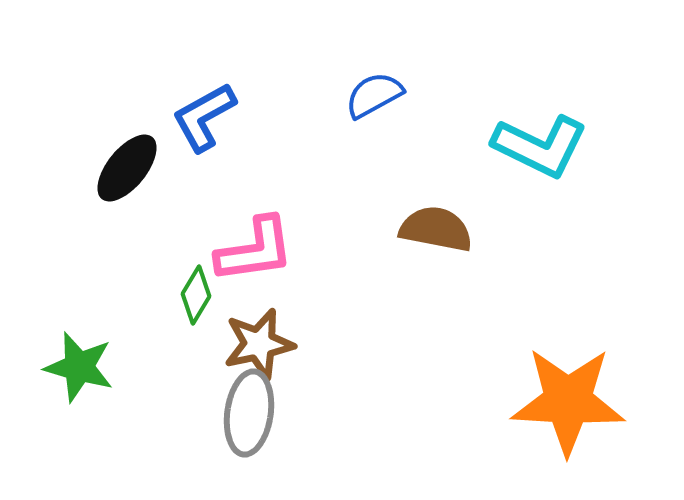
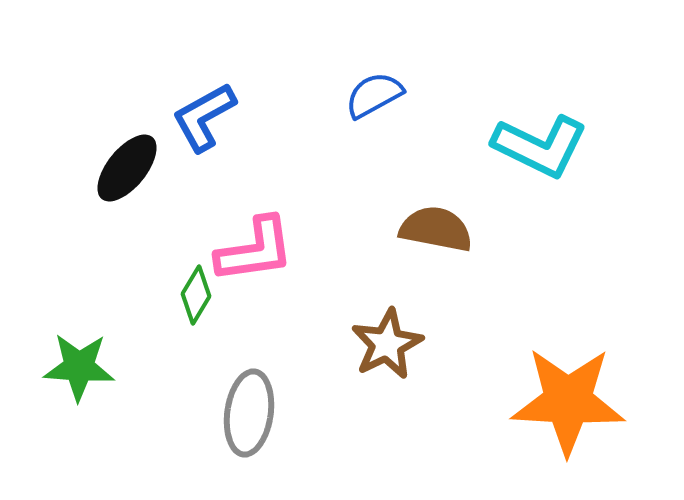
brown star: moved 128 px right; rotated 14 degrees counterclockwise
green star: rotated 12 degrees counterclockwise
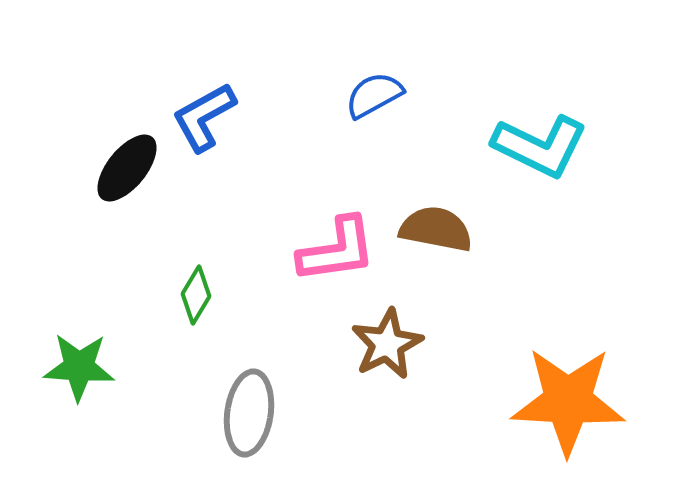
pink L-shape: moved 82 px right
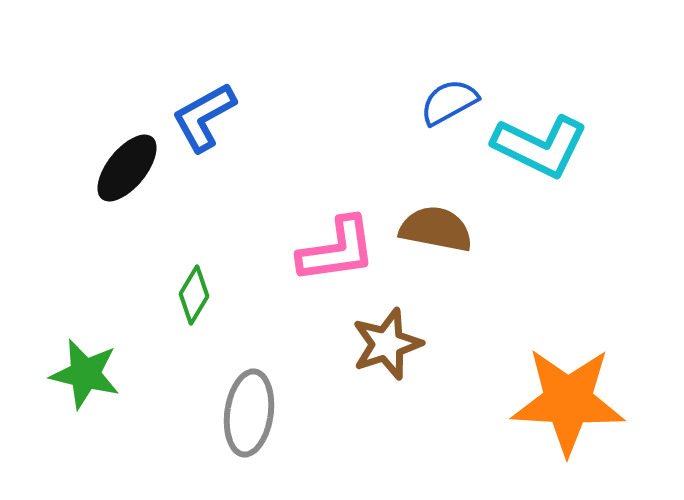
blue semicircle: moved 75 px right, 7 px down
green diamond: moved 2 px left
brown star: rotated 8 degrees clockwise
green star: moved 6 px right, 7 px down; rotated 10 degrees clockwise
